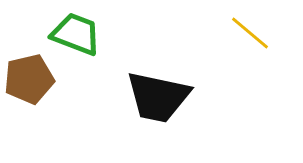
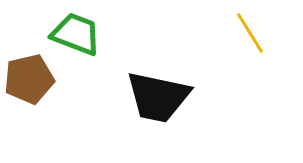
yellow line: rotated 18 degrees clockwise
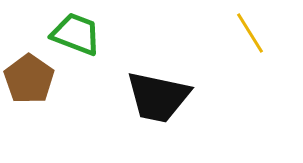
brown pentagon: rotated 24 degrees counterclockwise
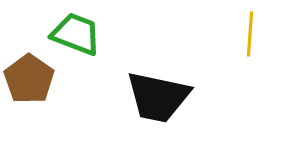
yellow line: moved 1 px down; rotated 36 degrees clockwise
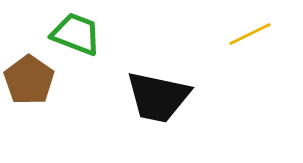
yellow line: rotated 60 degrees clockwise
brown pentagon: moved 1 px down
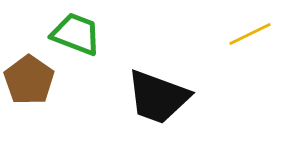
black trapezoid: rotated 8 degrees clockwise
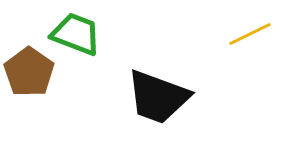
brown pentagon: moved 8 px up
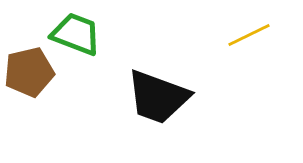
yellow line: moved 1 px left, 1 px down
brown pentagon: rotated 24 degrees clockwise
